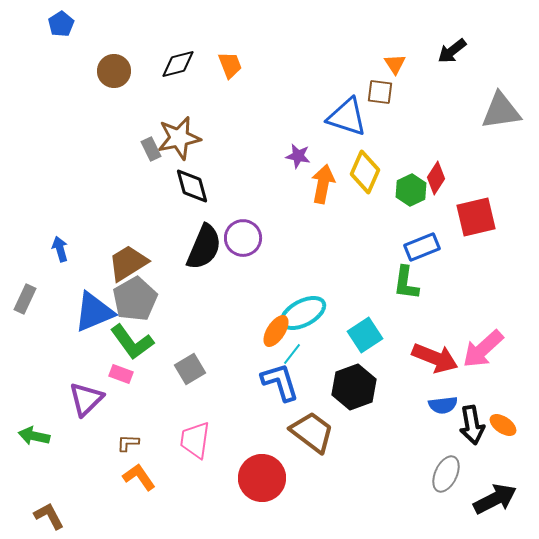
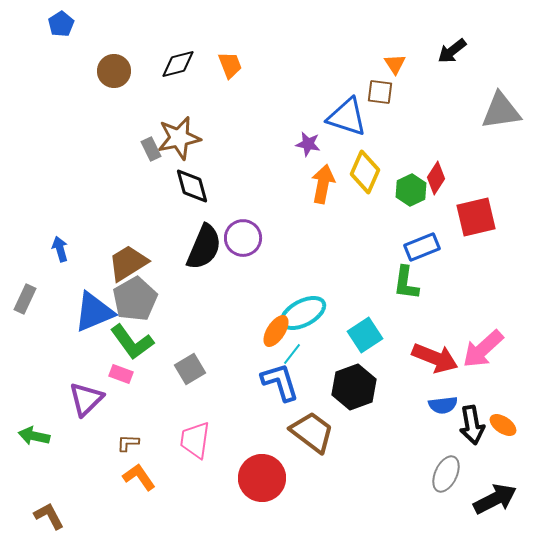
purple star at (298, 156): moved 10 px right, 12 px up
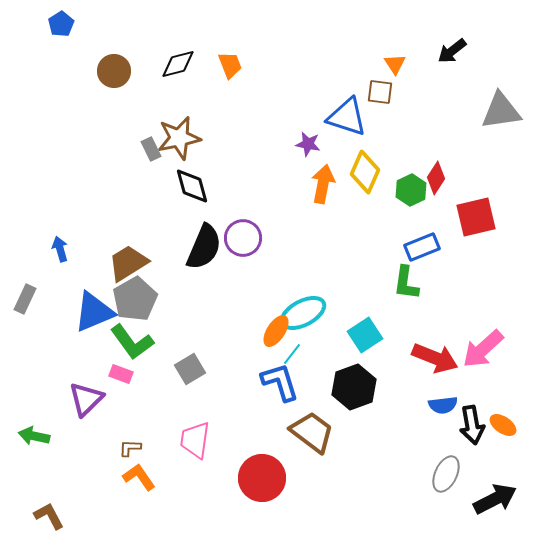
brown L-shape at (128, 443): moved 2 px right, 5 px down
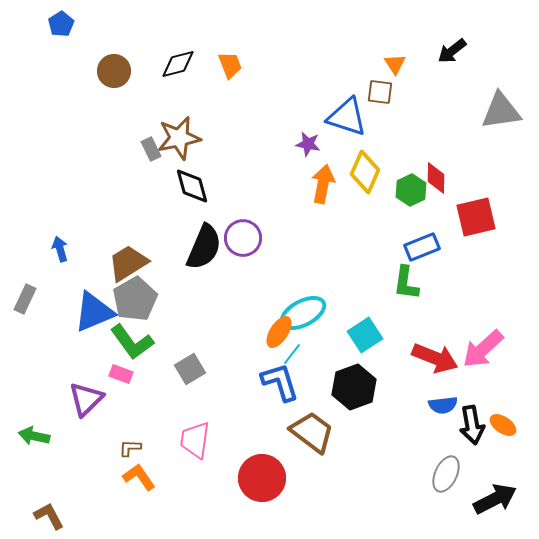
red diamond at (436, 178): rotated 32 degrees counterclockwise
orange ellipse at (276, 331): moved 3 px right, 1 px down
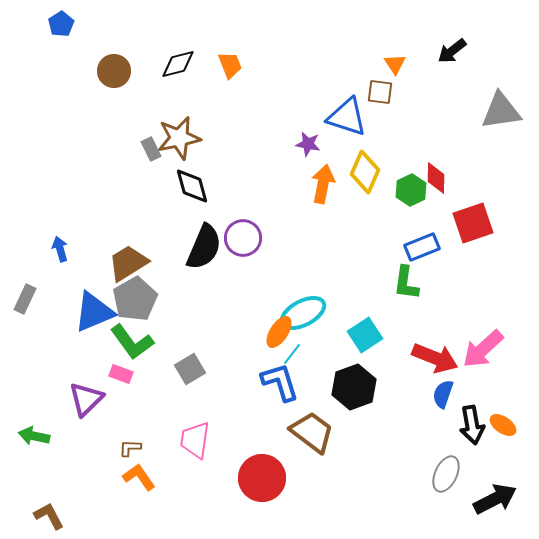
red square at (476, 217): moved 3 px left, 6 px down; rotated 6 degrees counterclockwise
blue semicircle at (443, 405): moved 11 px up; rotated 116 degrees clockwise
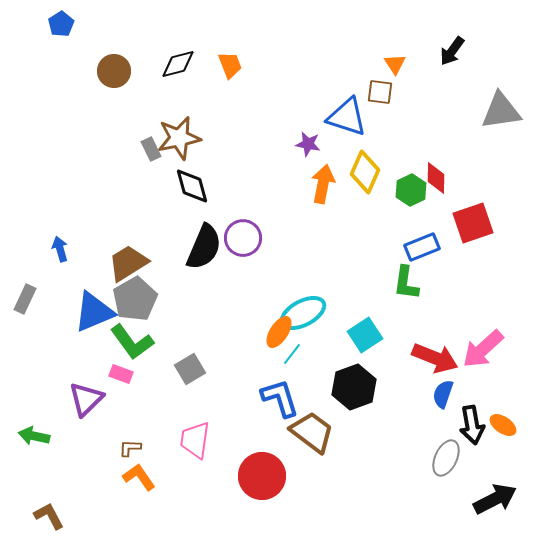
black arrow at (452, 51): rotated 16 degrees counterclockwise
blue L-shape at (280, 382): moved 16 px down
gray ellipse at (446, 474): moved 16 px up
red circle at (262, 478): moved 2 px up
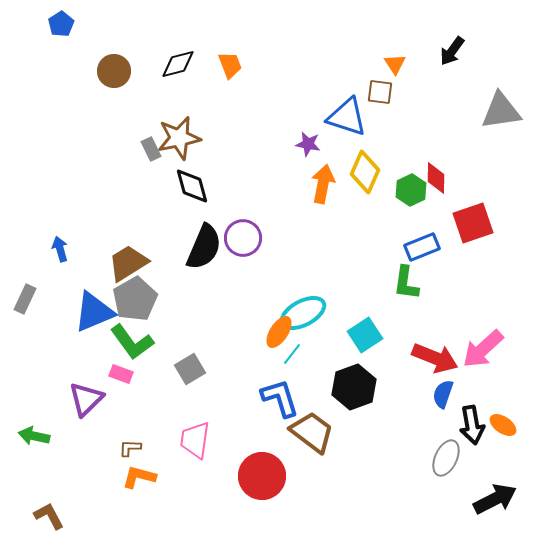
orange L-shape at (139, 477): rotated 40 degrees counterclockwise
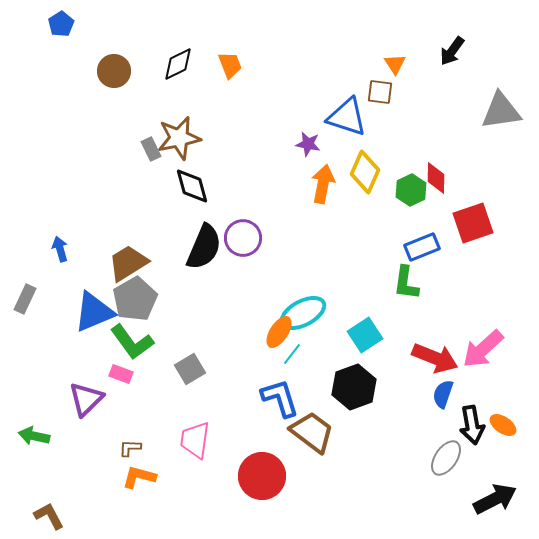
black diamond at (178, 64): rotated 12 degrees counterclockwise
gray ellipse at (446, 458): rotated 9 degrees clockwise
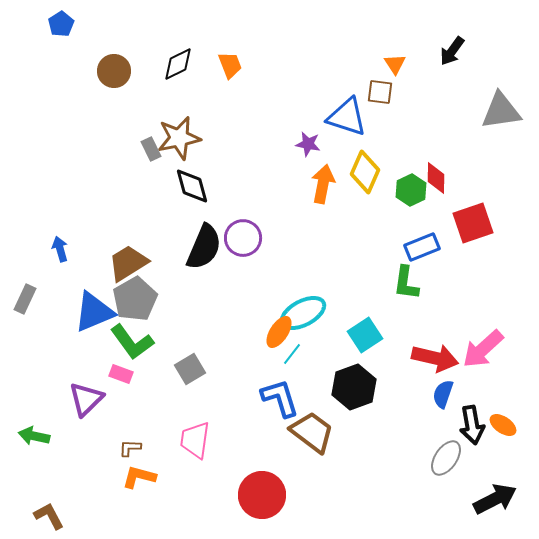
red arrow at (435, 358): rotated 9 degrees counterclockwise
red circle at (262, 476): moved 19 px down
